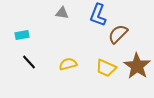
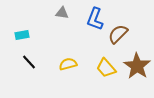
blue L-shape: moved 3 px left, 4 px down
yellow trapezoid: rotated 25 degrees clockwise
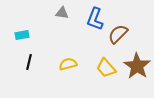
black line: rotated 56 degrees clockwise
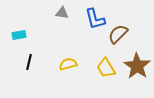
blue L-shape: rotated 35 degrees counterclockwise
cyan rectangle: moved 3 px left
yellow trapezoid: rotated 10 degrees clockwise
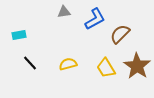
gray triangle: moved 2 px right, 1 px up; rotated 16 degrees counterclockwise
blue L-shape: rotated 105 degrees counterclockwise
brown semicircle: moved 2 px right
black line: moved 1 px right, 1 px down; rotated 56 degrees counterclockwise
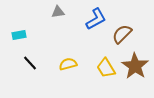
gray triangle: moved 6 px left
blue L-shape: moved 1 px right
brown semicircle: moved 2 px right
brown star: moved 2 px left
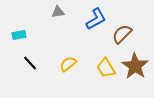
yellow semicircle: rotated 24 degrees counterclockwise
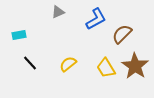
gray triangle: rotated 16 degrees counterclockwise
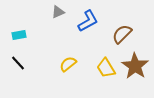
blue L-shape: moved 8 px left, 2 px down
black line: moved 12 px left
